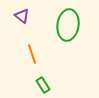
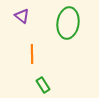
green ellipse: moved 2 px up
orange line: rotated 18 degrees clockwise
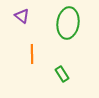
green rectangle: moved 19 px right, 11 px up
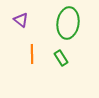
purple triangle: moved 1 px left, 4 px down
green rectangle: moved 1 px left, 16 px up
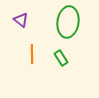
green ellipse: moved 1 px up
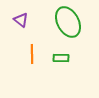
green ellipse: rotated 36 degrees counterclockwise
green rectangle: rotated 56 degrees counterclockwise
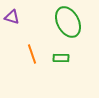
purple triangle: moved 9 px left, 3 px up; rotated 21 degrees counterclockwise
orange line: rotated 18 degrees counterclockwise
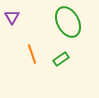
purple triangle: rotated 42 degrees clockwise
green rectangle: moved 1 px down; rotated 35 degrees counterclockwise
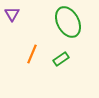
purple triangle: moved 3 px up
orange line: rotated 42 degrees clockwise
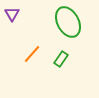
orange line: rotated 18 degrees clockwise
green rectangle: rotated 21 degrees counterclockwise
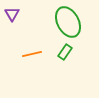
orange line: rotated 36 degrees clockwise
green rectangle: moved 4 px right, 7 px up
